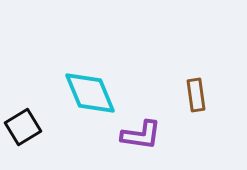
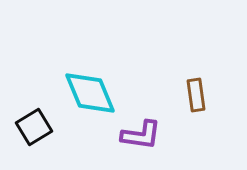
black square: moved 11 px right
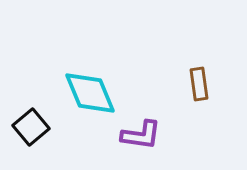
brown rectangle: moved 3 px right, 11 px up
black square: moved 3 px left; rotated 9 degrees counterclockwise
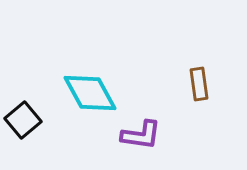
cyan diamond: rotated 6 degrees counterclockwise
black square: moved 8 px left, 7 px up
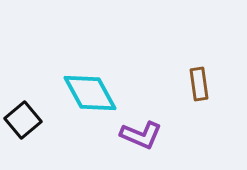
purple L-shape: rotated 15 degrees clockwise
